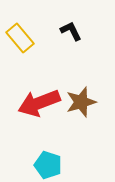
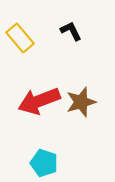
red arrow: moved 2 px up
cyan pentagon: moved 4 px left, 2 px up
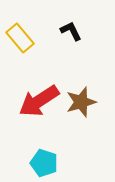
red arrow: rotated 12 degrees counterclockwise
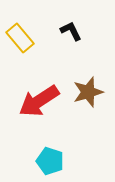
brown star: moved 7 px right, 10 px up
cyan pentagon: moved 6 px right, 2 px up
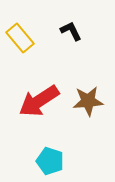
brown star: moved 9 px down; rotated 12 degrees clockwise
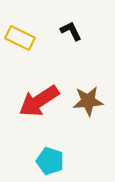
yellow rectangle: rotated 24 degrees counterclockwise
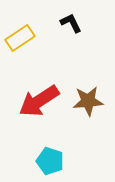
black L-shape: moved 8 px up
yellow rectangle: rotated 60 degrees counterclockwise
